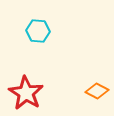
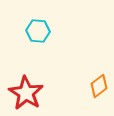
orange diamond: moved 2 px right, 5 px up; rotated 65 degrees counterclockwise
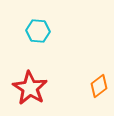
red star: moved 4 px right, 5 px up
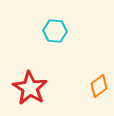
cyan hexagon: moved 17 px right
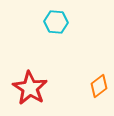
cyan hexagon: moved 1 px right, 9 px up
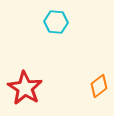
red star: moved 5 px left
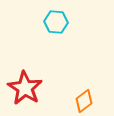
orange diamond: moved 15 px left, 15 px down
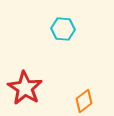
cyan hexagon: moved 7 px right, 7 px down
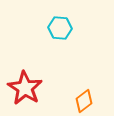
cyan hexagon: moved 3 px left, 1 px up
